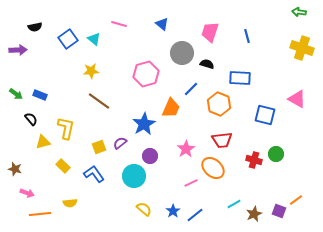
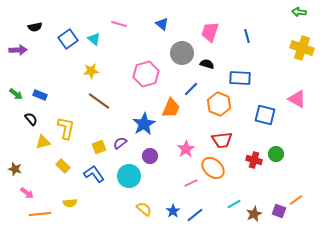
cyan circle at (134, 176): moved 5 px left
pink arrow at (27, 193): rotated 16 degrees clockwise
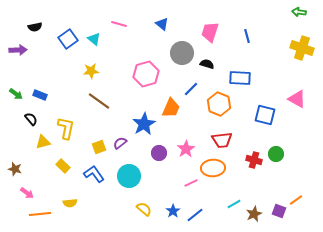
purple circle at (150, 156): moved 9 px right, 3 px up
orange ellipse at (213, 168): rotated 45 degrees counterclockwise
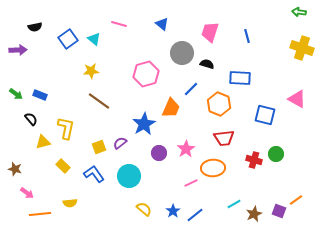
red trapezoid at (222, 140): moved 2 px right, 2 px up
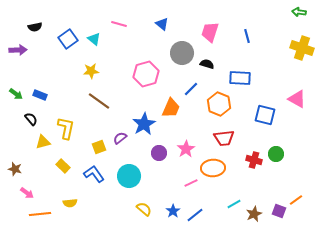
purple semicircle at (120, 143): moved 5 px up
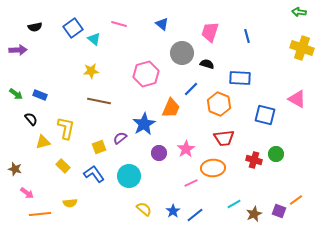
blue square at (68, 39): moved 5 px right, 11 px up
brown line at (99, 101): rotated 25 degrees counterclockwise
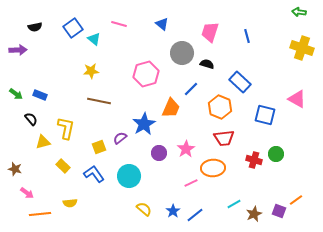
blue rectangle at (240, 78): moved 4 px down; rotated 40 degrees clockwise
orange hexagon at (219, 104): moved 1 px right, 3 px down
